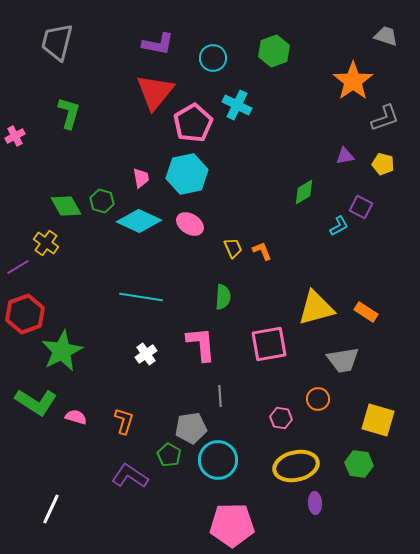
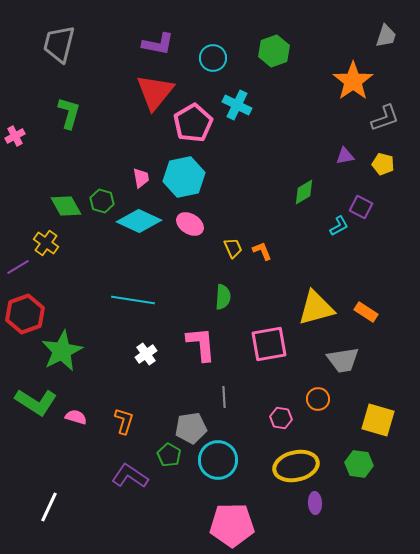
gray trapezoid at (386, 36): rotated 90 degrees clockwise
gray trapezoid at (57, 42): moved 2 px right, 2 px down
cyan hexagon at (187, 174): moved 3 px left, 3 px down
cyan line at (141, 297): moved 8 px left, 3 px down
gray line at (220, 396): moved 4 px right, 1 px down
white line at (51, 509): moved 2 px left, 2 px up
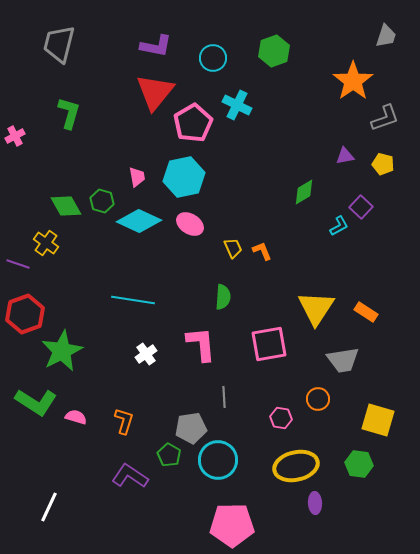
purple L-shape at (158, 44): moved 2 px left, 2 px down
pink trapezoid at (141, 178): moved 4 px left, 1 px up
purple square at (361, 207): rotated 15 degrees clockwise
purple line at (18, 267): moved 3 px up; rotated 50 degrees clockwise
yellow triangle at (316, 308): rotated 42 degrees counterclockwise
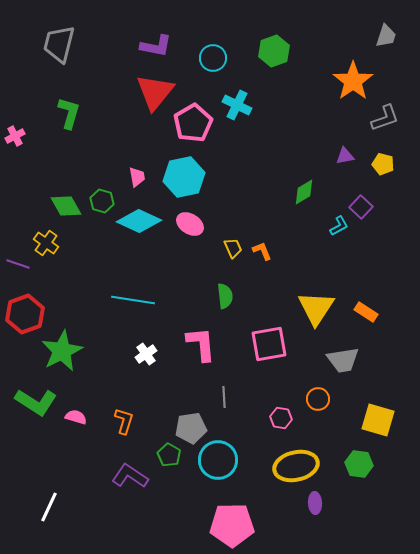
green semicircle at (223, 297): moved 2 px right, 1 px up; rotated 10 degrees counterclockwise
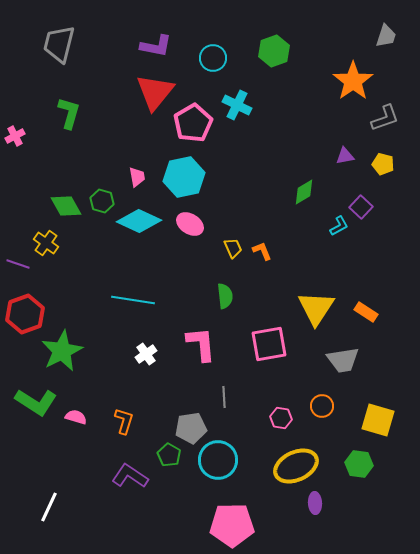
orange circle at (318, 399): moved 4 px right, 7 px down
yellow ellipse at (296, 466): rotated 12 degrees counterclockwise
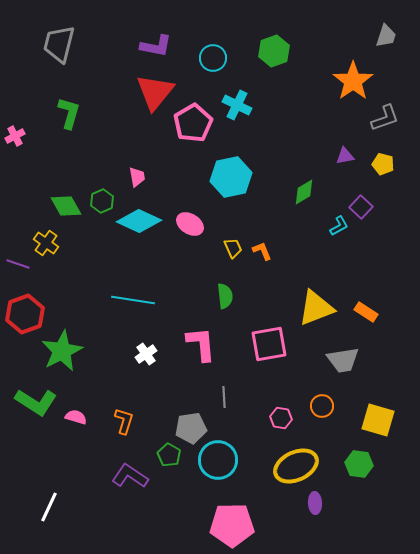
cyan hexagon at (184, 177): moved 47 px right
green hexagon at (102, 201): rotated 20 degrees clockwise
yellow triangle at (316, 308): rotated 36 degrees clockwise
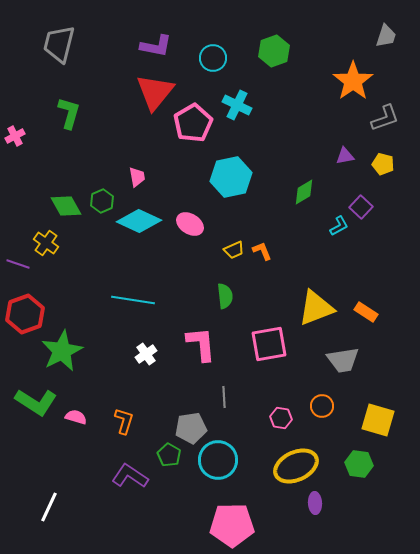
yellow trapezoid at (233, 248): moved 1 px right, 2 px down; rotated 90 degrees clockwise
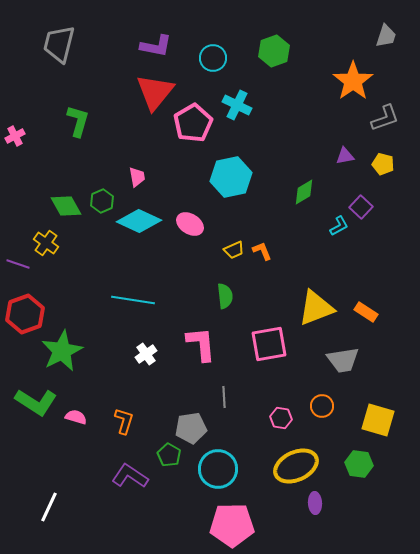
green L-shape at (69, 113): moved 9 px right, 8 px down
cyan circle at (218, 460): moved 9 px down
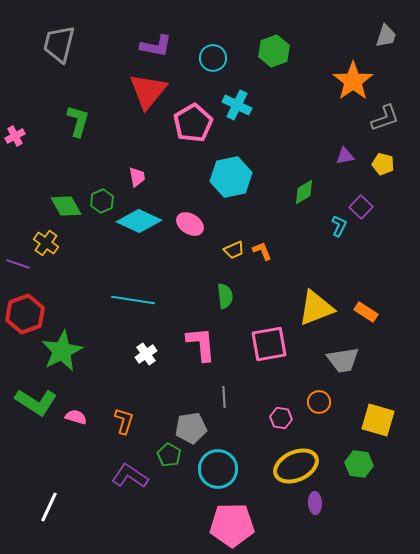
red triangle at (155, 92): moved 7 px left, 1 px up
cyan L-shape at (339, 226): rotated 35 degrees counterclockwise
orange circle at (322, 406): moved 3 px left, 4 px up
